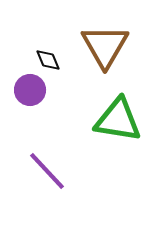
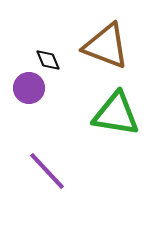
brown triangle: moved 1 px right; rotated 39 degrees counterclockwise
purple circle: moved 1 px left, 2 px up
green triangle: moved 2 px left, 6 px up
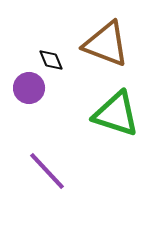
brown triangle: moved 2 px up
black diamond: moved 3 px right
green triangle: rotated 9 degrees clockwise
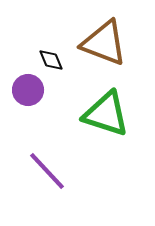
brown triangle: moved 2 px left, 1 px up
purple circle: moved 1 px left, 2 px down
green triangle: moved 10 px left
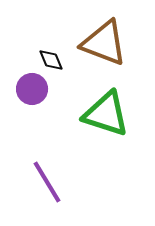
purple circle: moved 4 px right, 1 px up
purple line: moved 11 px down; rotated 12 degrees clockwise
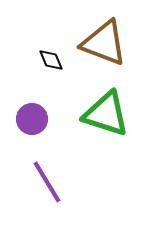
purple circle: moved 30 px down
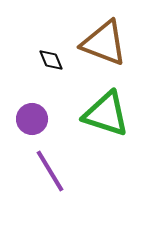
purple line: moved 3 px right, 11 px up
